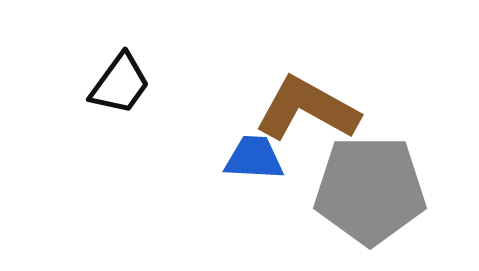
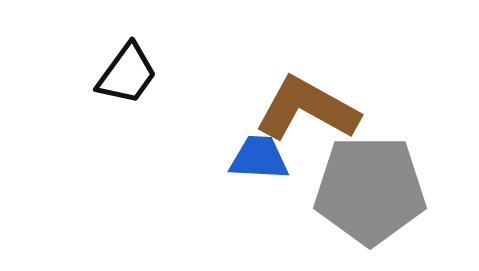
black trapezoid: moved 7 px right, 10 px up
blue trapezoid: moved 5 px right
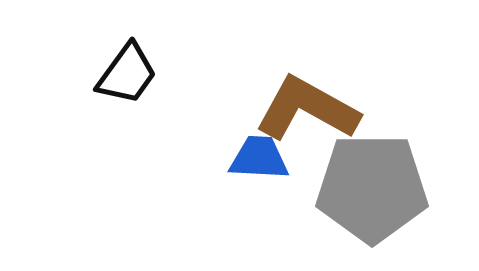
gray pentagon: moved 2 px right, 2 px up
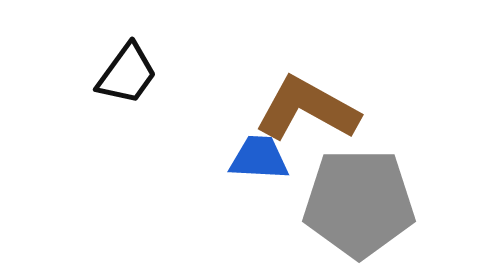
gray pentagon: moved 13 px left, 15 px down
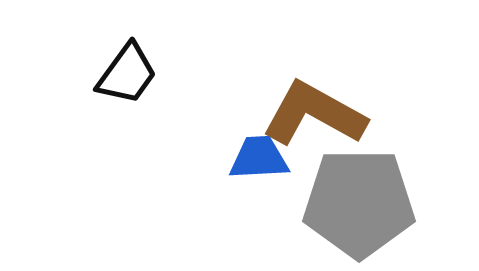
brown L-shape: moved 7 px right, 5 px down
blue trapezoid: rotated 6 degrees counterclockwise
